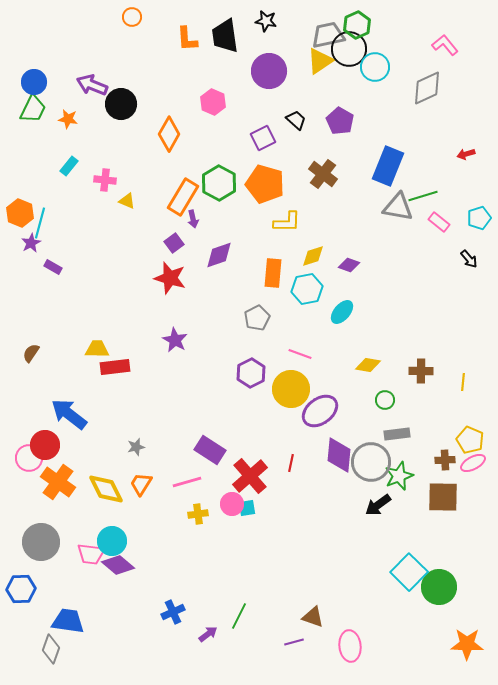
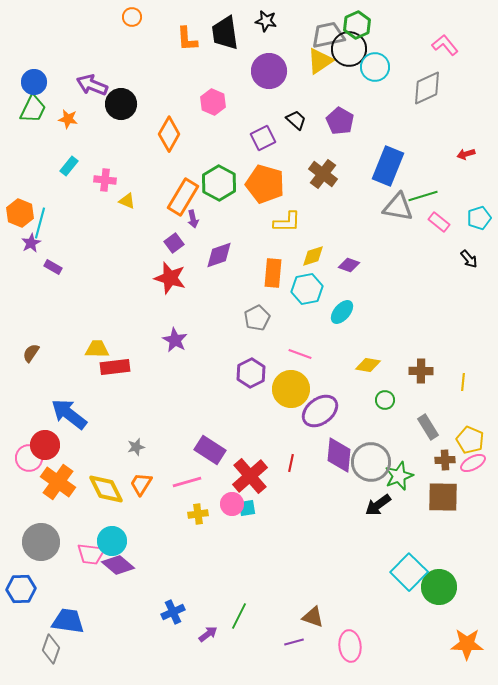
black trapezoid at (225, 36): moved 3 px up
gray rectangle at (397, 434): moved 31 px right, 7 px up; rotated 65 degrees clockwise
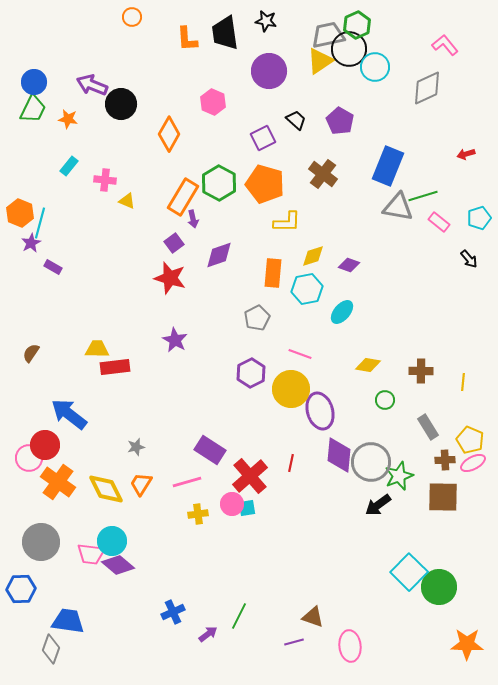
purple ellipse at (320, 411): rotated 69 degrees counterclockwise
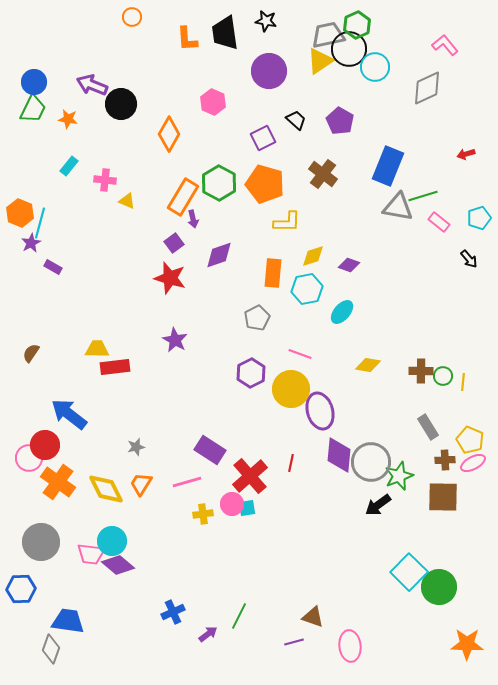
green circle at (385, 400): moved 58 px right, 24 px up
yellow cross at (198, 514): moved 5 px right
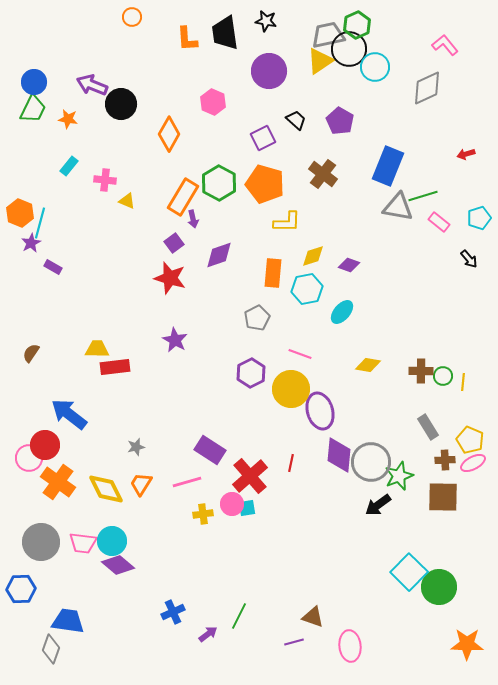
pink trapezoid at (91, 554): moved 8 px left, 11 px up
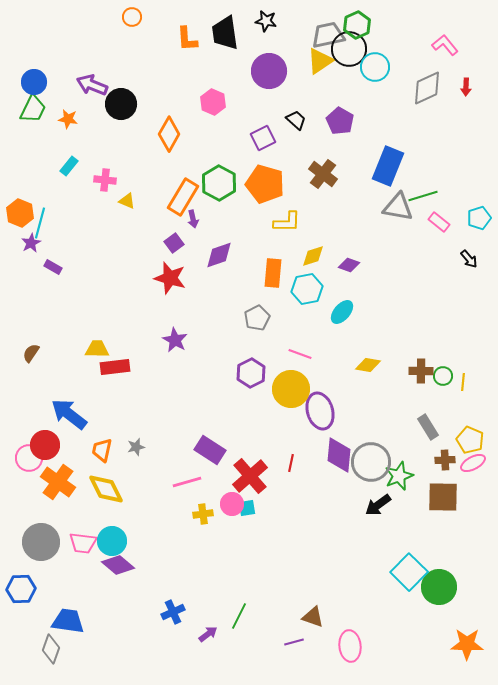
red arrow at (466, 154): moved 67 px up; rotated 72 degrees counterclockwise
orange trapezoid at (141, 484): moved 39 px left, 34 px up; rotated 20 degrees counterclockwise
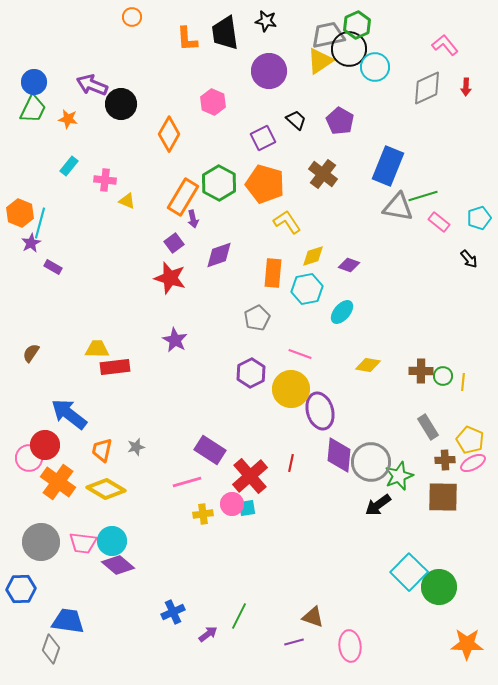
yellow L-shape at (287, 222): rotated 124 degrees counterclockwise
yellow diamond at (106, 489): rotated 33 degrees counterclockwise
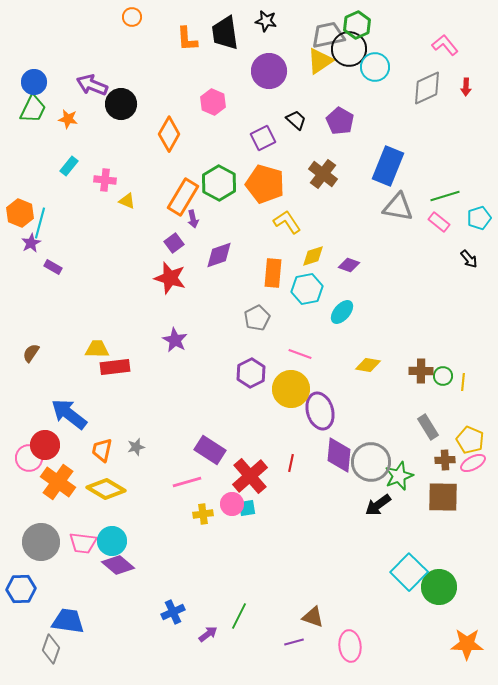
green line at (423, 196): moved 22 px right
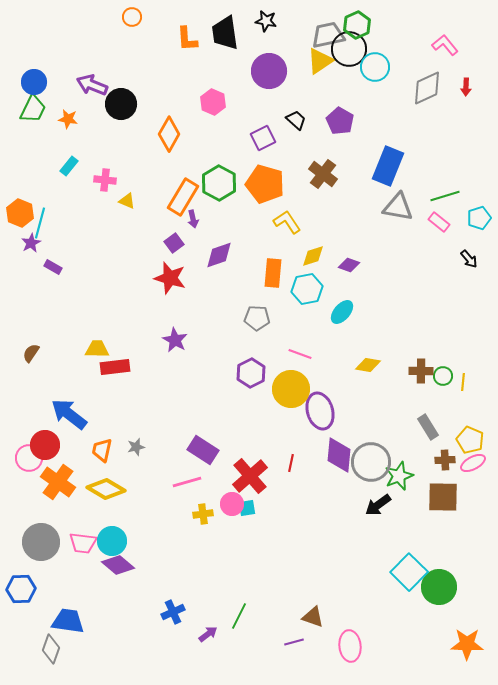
gray pentagon at (257, 318): rotated 30 degrees clockwise
purple rectangle at (210, 450): moved 7 px left
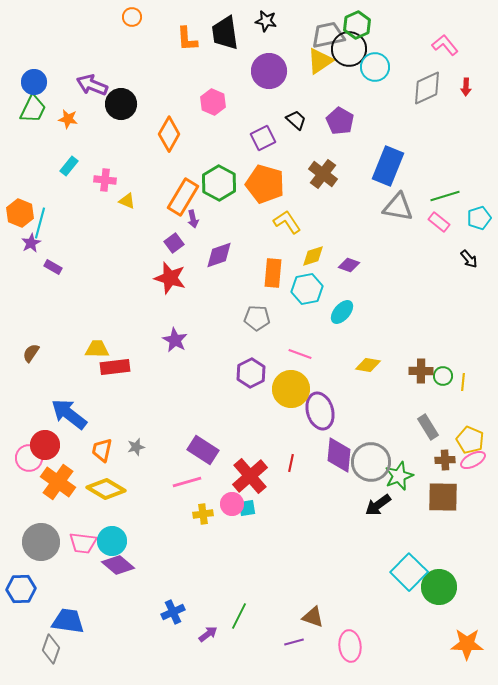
pink ellipse at (473, 463): moved 3 px up
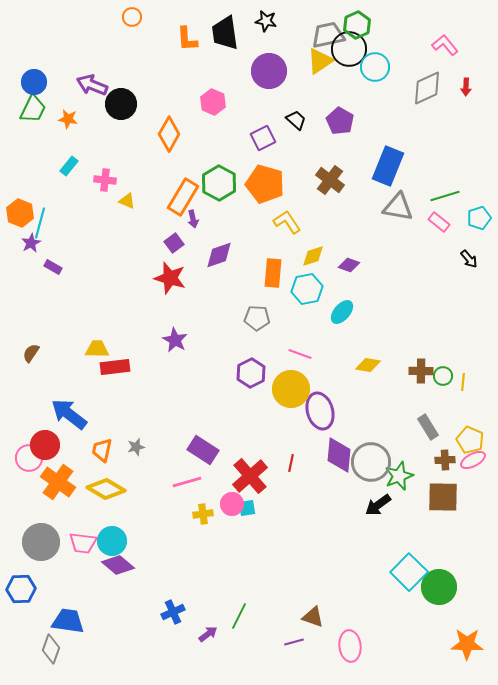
brown cross at (323, 174): moved 7 px right, 6 px down
